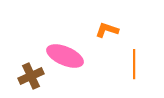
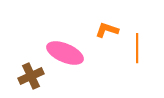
pink ellipse: moved 3 px up
orange line: moved 3 px right, 16 px up
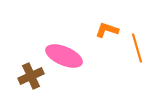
orange line: rotated 16 degrees counterclockwise
pink ellipse: moved 1 px left, 3 px down
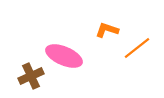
orange line: rotated 68 degrees clockwise
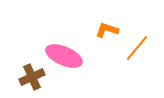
orange line: rotated 12 degrees counterclockwise
brown cross: moved 1 px right, 1 px down
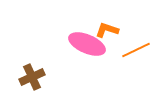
orange line: moved 1 px left, 2 px down; rotated 24 degrees clockwise
pink ellipse: moved 23 px right, 12 px up
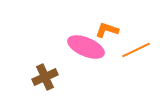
pink ellipse: moved 1 px left, 3 px down
brown cross: moved 13 px right
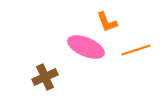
orange L-shape: moved 8 px up; rotated 130 degrees counterclockwise
orange line: rotated 8 degrees clockwise
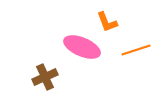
pink ellipse: moved 4 px left
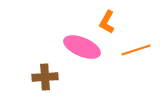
orange L-shape: rotated 50 degrees clockwise
brown cross: rotated 20 degrees clockwise
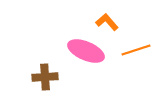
orange L-shape: rotated 110 degrees clockwise
pink ellipse: moved 4 px right, 4 px down
